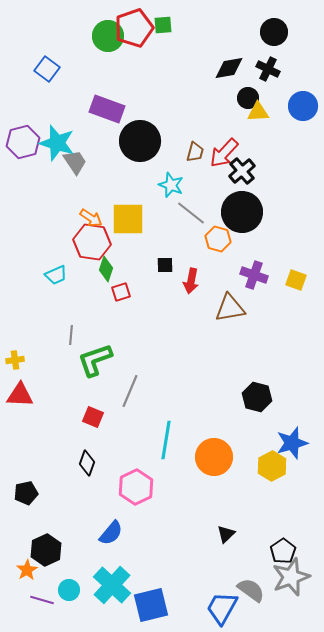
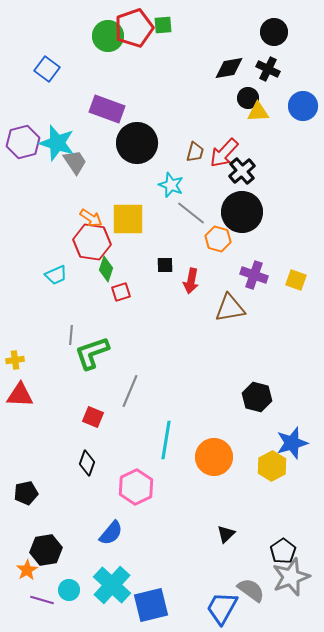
black circle at (140, 141): moved 3 px left, 2 px down
green L-shape at (95, 360): moved 3 px left, 7 px up
black hexagon at (46, 550): rotated 16 degrees clockwise
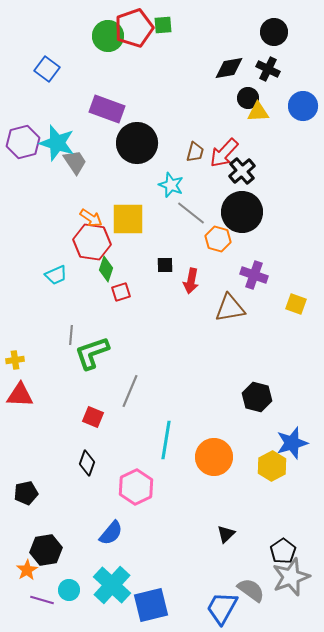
yellow square at (296, 280): moved 24 px down
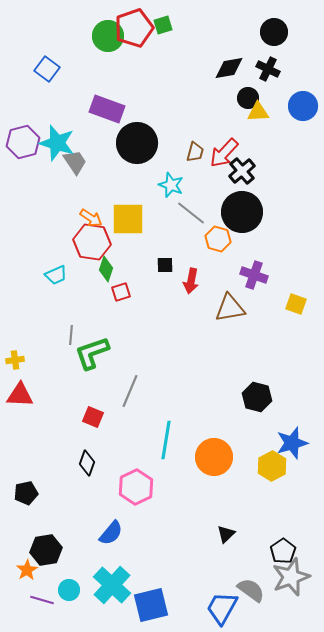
green square at (163, 25): rotated 12 degrees counterclockwise
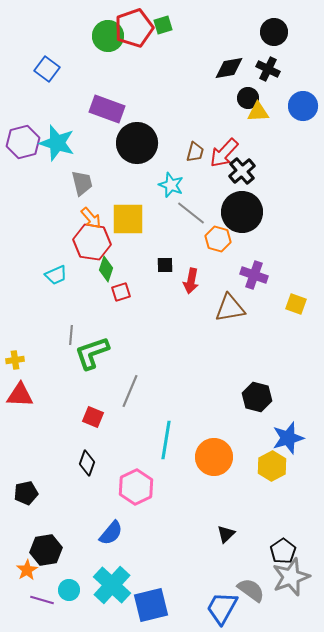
gray trapezoid at (75, 162): moved 7 px right, 21 px down; rotated 20 degrees clockwise
orange arrow at (91, 218): rotated 15 degrees clockwise
blue star at (292, 443): moved 4 px left, 5 px up
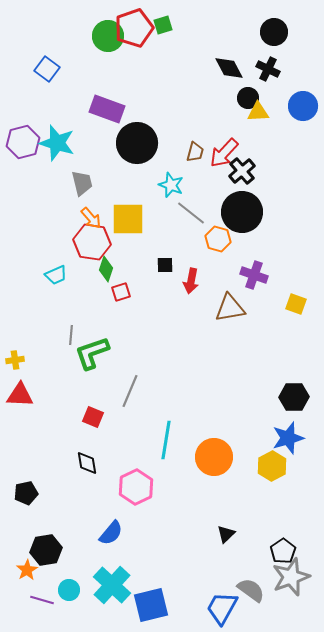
black diamond at (229, 68): rotated 72 degrees clockwise
black hexagon at (257, 397): moved 37 px right; rotated 16 degrees counterclockwise
black diamond at (87, 463): rotated 30 degrees counterclockwise
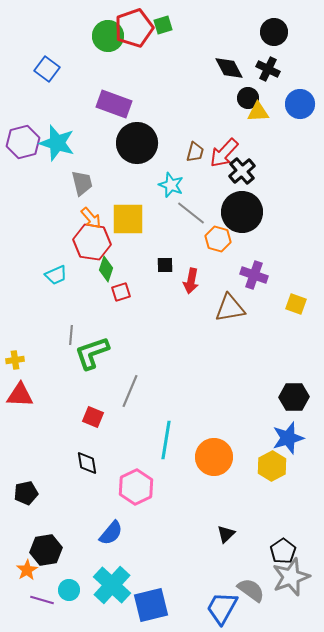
blue circle at (303, 106): moved 3 px left, 2 px up
purple rectangle at (107, 109): moved 7 px right, 5 px up
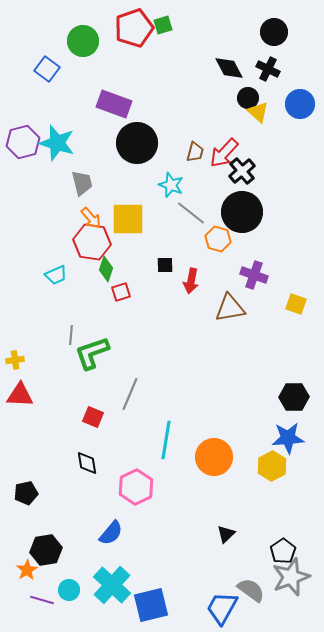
green circle at (108, 36): moved 25 px left, 5 px down
yellow triangle at (258, 112): rotated 45 degrees clockwise
gray line at (130, 391): moved 3 px down
blue star at (288, 438): rotated 12 degrees clockwise
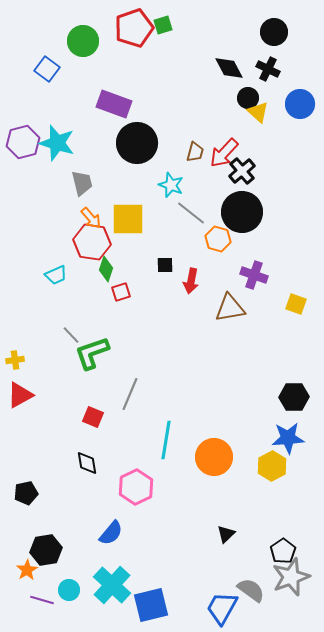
gray line at (71, 335): rotated 48 degrees counterclockwise
red triangle at (20, 395): rotated 32 degrees counterclockwise
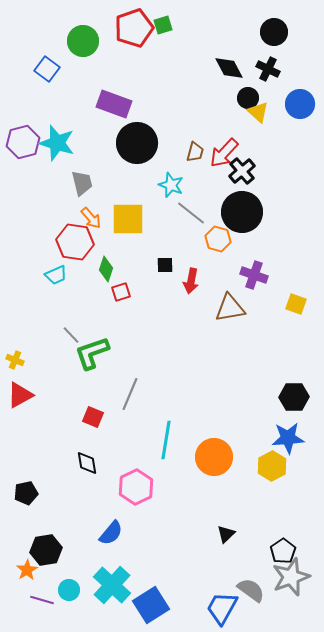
red hexagon at (92, 242): moved 17 px left
yellow cross at (15, 360): rotated 30 degrees clockwise
blue square at (151, 605): rotated 18 degrees counterclockwise
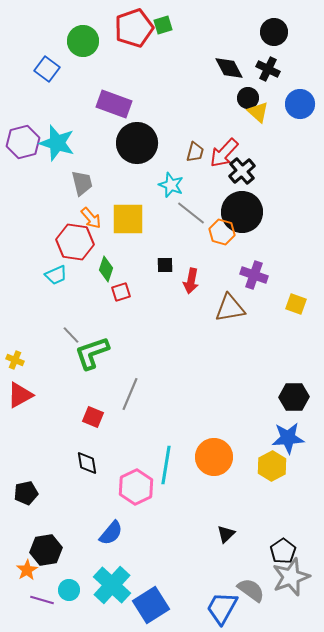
orange hexagon at (218, 239): moved 4 px right, 7 px up
cyan line at (166, 440): moved 25 px down
